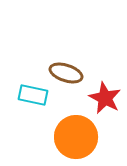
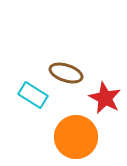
cyan rectangle: rotated 20 degrees clockwise
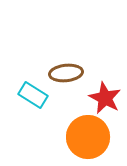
brown ellipse: rotated 24 degrees counterclockwise
orange circle: moved 12 px right
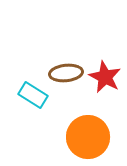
red star: moved 21 px up
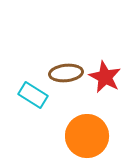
orange circle: moved 1 px left, 1 px up
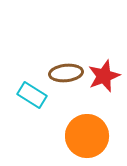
red star: moved 1 px left, 1 px up; rotated 24 degrees clockwise
cyan rectangle: moved 1 px left
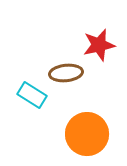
red star: moved 5 px left, 31 px up; rotated 8 degrees clockwise
orange circle: moved 2 px up
